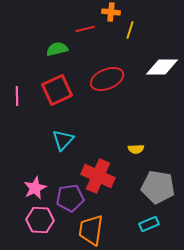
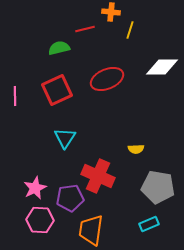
green semicircle: moved 2 px right, 1 px up
pink line: moved 2 px left
cyan triangle: moved 2 px right, 2 px up; rotated 10 degrees counterclockwise
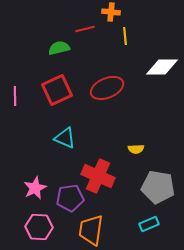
yellow line: moved 5 px left, 6 px down; rotated 24 degrees counterclockwise
red ellipse: moved 9 px down
cyan triangle: rotated 40 degrees counterclockwise
pink hexagon: moved 1 px left, 7 px down
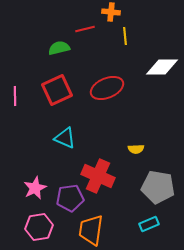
pink hexagon: rotated 12 degrees counterclockwise
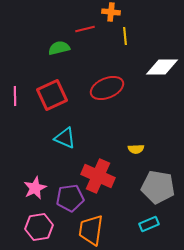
red square: moved 5 px left, 5 px down
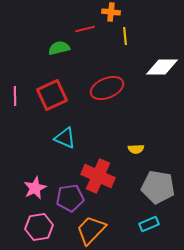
orange trapezoid: rotated 36 degrees clockwise
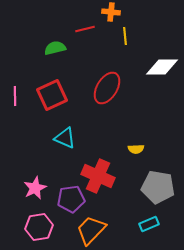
green semicircle: moved 4 px left
red ellipse: rotated 36 degrees counterclockwise
purple pentagon: moved 1 px right, 1 px down
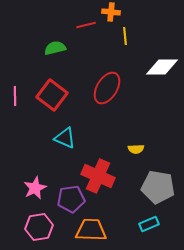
red line: moved 1 px right, 4 px up
red square: rotated 28 degrees counterclockwise
orange trapezoid: rotated 48 degrees clockwise
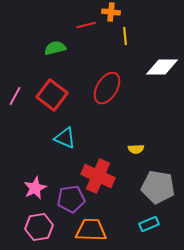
pink line: rotated 30 degrees clockwise
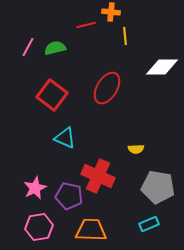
pink line: moved 13 px right, 49 px up
purple pentagon: moved 2 px left, 3 px up; rotated 20 degrees clockwise
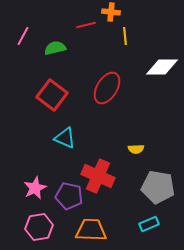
pink line: moved 5 px left, 11 px up
